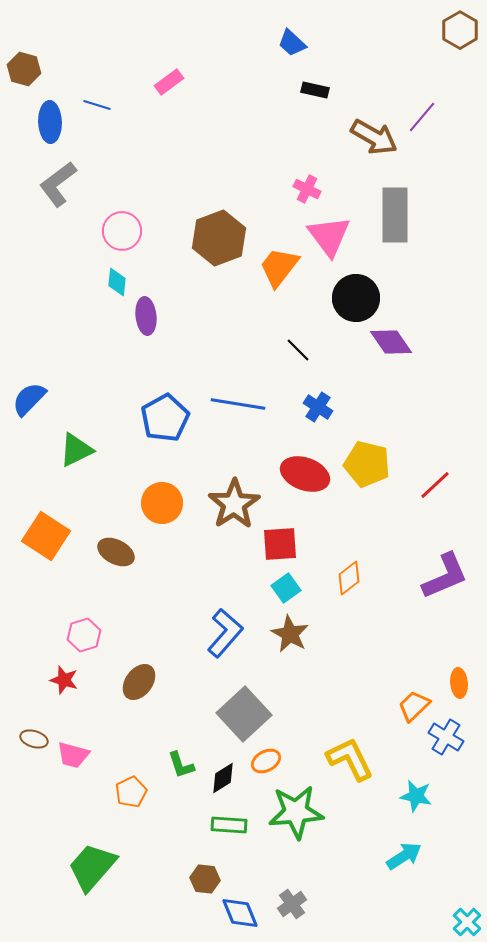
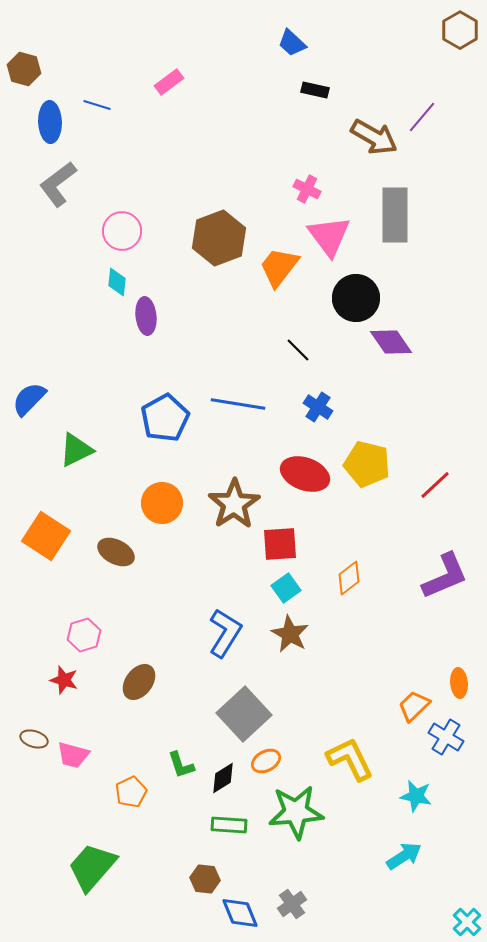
blue L-shape at (225, 633): rotated 9 degrees counterclockwise
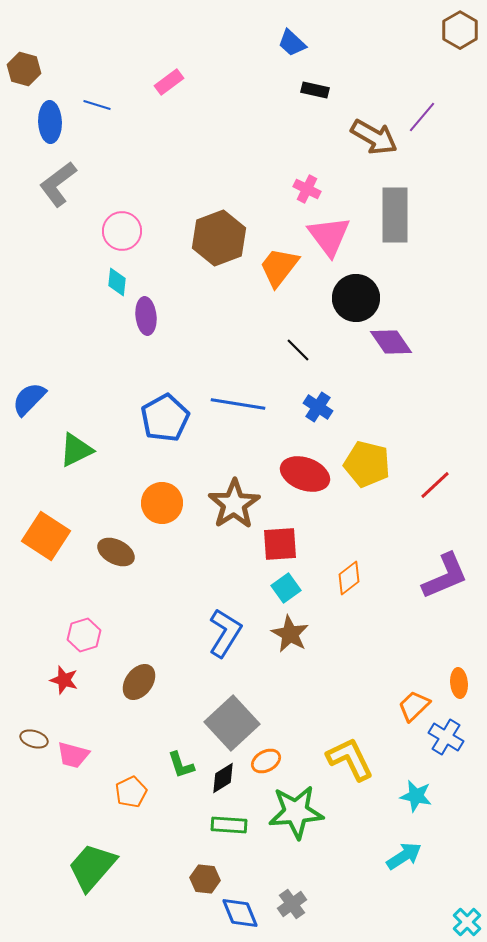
gray square at (244, 714): moved 12 px left, 9 px down
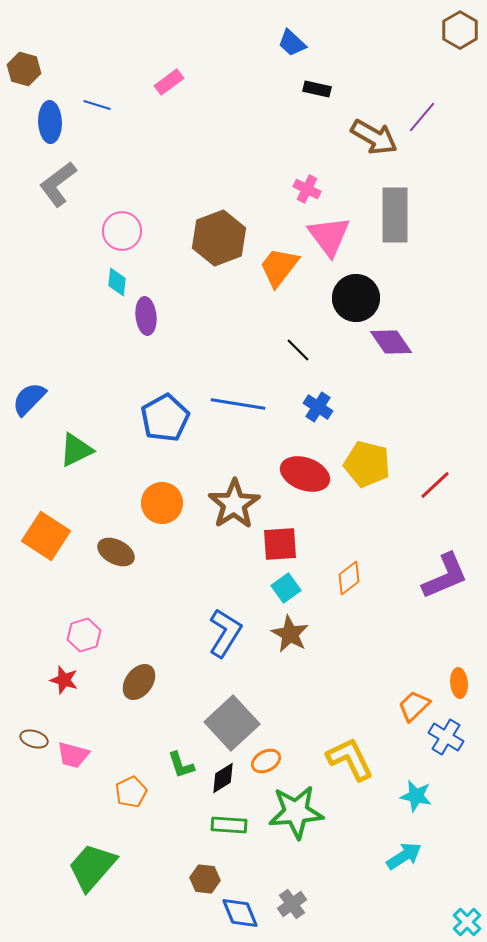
black rectangle at (315, 90): moved 2 px right, 1 px up
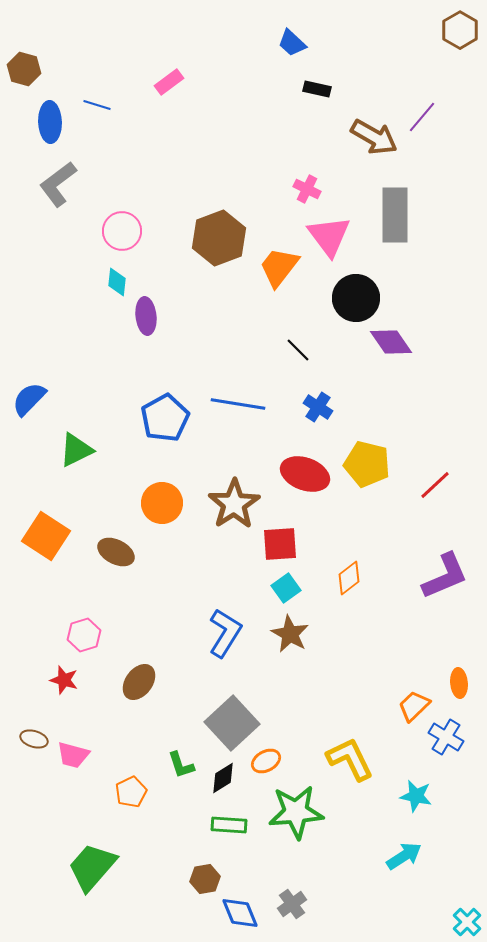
brown hexagon at (205, 879): rotated 16 degrees counterclockwise
